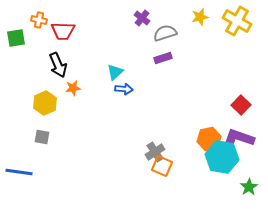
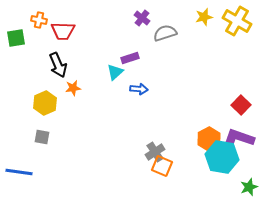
yellow star: moved 4 px right
purple rectangle: moved 33 px left
blue arrow: moved 15 px right
orange hexagon: rotated 15 degrees counterclockwise
green star: rotated 12 degrees clockwise
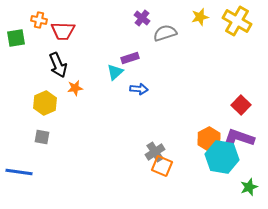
yellow star: moved 4 px left
orange star: moved 2 px right
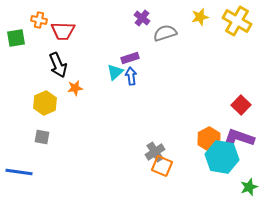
blue arrow: moved 8 px left, 13 px up; rotated 102 degrees counterclockwise
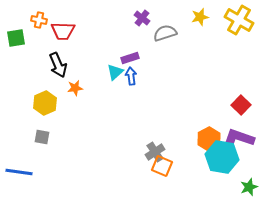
yellow cross: moved 2 px right, 1 px up
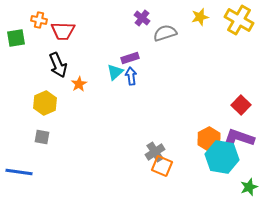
orange star: moved 4 px right, 4 px up; rotated 21 degrees counterclockwise
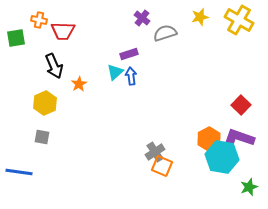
purple rectangle: moved 1 px left, 4 px up
black arrow: moved 4 px left, 1 px down
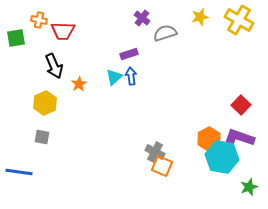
cyan triangle: moved 1 px left, 5 px down
gray cross: rotated 30 degrees counterclockwise
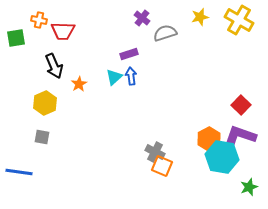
purple L-shape: moved 2 px right, 3 px up
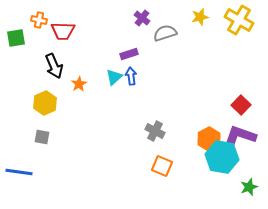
gray cross: moved 21 px up
